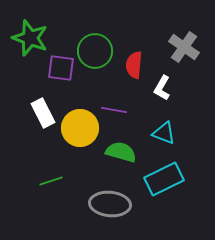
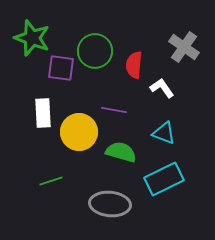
green star: moved 2 px right
white L-shape: rotated 115 degrees clockwise
white rectangle: rotated 24 degrees clockwise
yellow circle: moved 1 px left, 4 px down
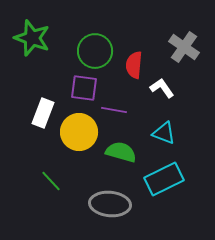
purple square: moved 23 px right, 20 px down
white rectangle: rotated 24 degrees clockwise
green line: rotated 65 degrees clockwise
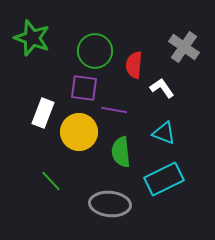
green semicircle: rotated 112 degrees counterclockwise
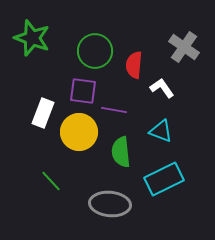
purple square: moved 1 px left, 3 px down
cyan triangle: moved 3 px left, 2 px up
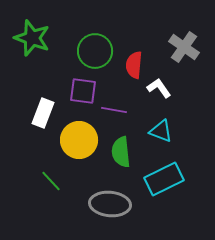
white L-shape: moved 3 px left
yellow circle: moved 8 px down
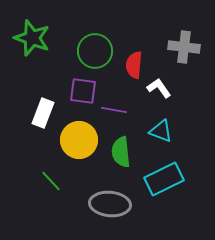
gray cross: rotated 28 degrees counterclockwise
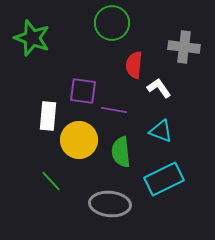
green circle: moved 17 px right, 28 px up
white rectangle: moved 5 px right, 3 px down; rotated 16 degrees counterclockwise
